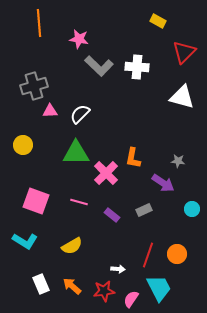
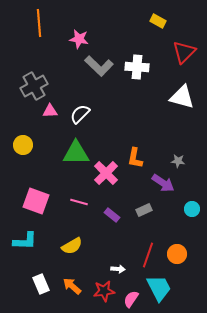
gray cross: rotated 12 degrees counterclockwise
orange L-shape: moved 2 px right
cyan L-shape: rotated 30 degrees counterclockwise
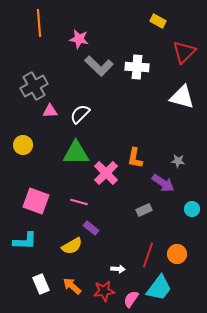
purple rectangle: moved 21 px left, 13 px down
cyan trapezoid: rotated 64 degrees clockwise
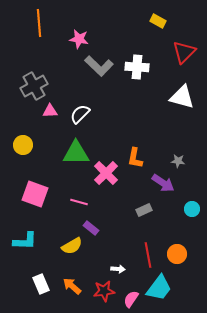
pink square: moved 1 px left, 7 px up
red line: rotated 30 degrees counterclockwise
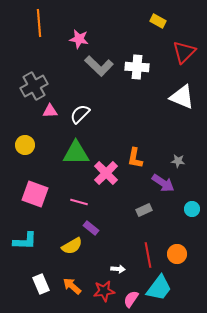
white triangle: rotated 8 degrees clockwise
yellow circle: moved 2 px right
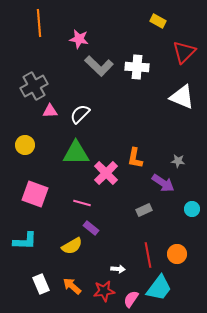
pink line: moved 3 px right, 1 px down
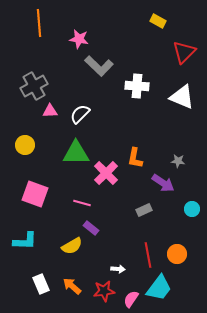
white cross: moved 19 px down
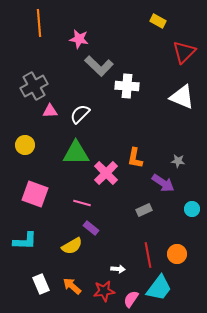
white cross: moved 10 px left
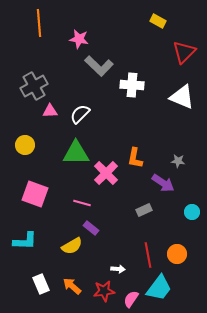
white cross: moved 5 px right, 1 px up
cyan circle: moved 3 px down
